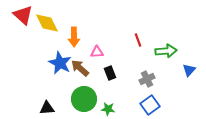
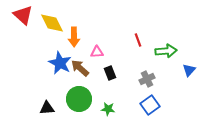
yellow diamond: moved 5 px right
green circle: moved 5 px left
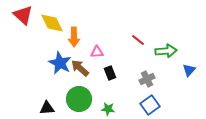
red line: rotated 32 degrees counterclockwise
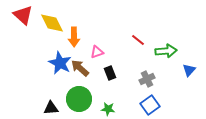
pink triangle: rotated 16 degrees counterclockwise
black triangle: moved 4 px right
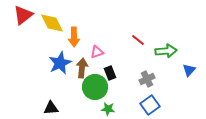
red triangle: rotated 40 degrees clockwise
blue star: rotated 20 degrees clockwise
brown arrow: moved 2 px right; rotated 54 degrees clockwise
green circle: moved 16 px right, 12 px up
